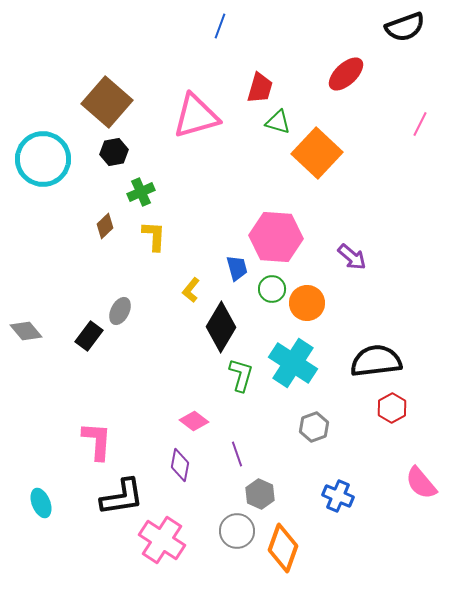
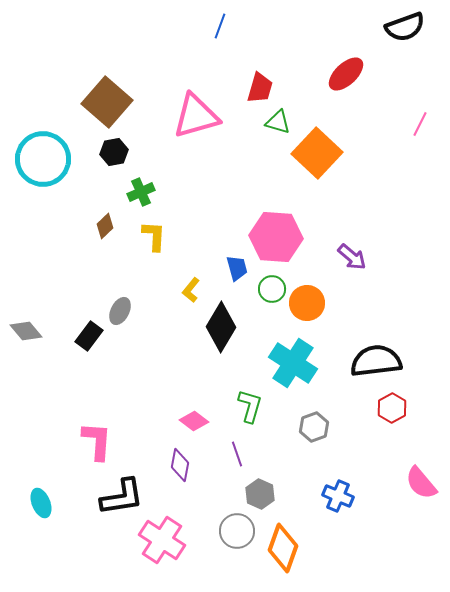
green L-shape at (241, 375): moved 9 px right, 31 px down
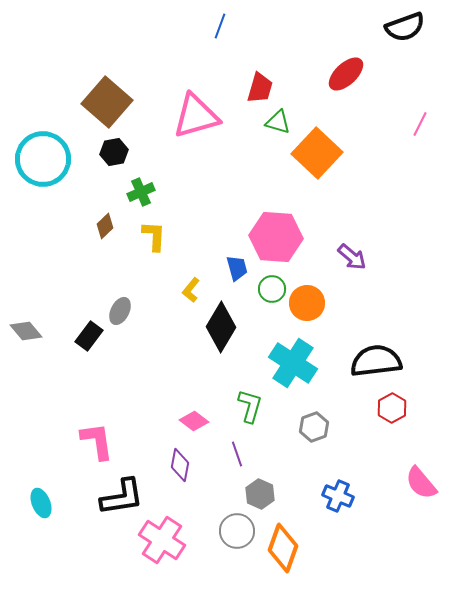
pink L-shape at (97, 441): rotated 12 degrees counterclockwise
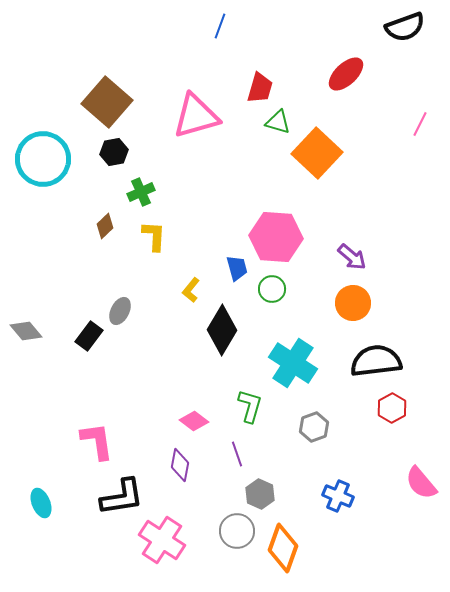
orange circle at (307, 303): moved 46 px right
black diamond at (221, 327): moved 1 px right, 3 px down
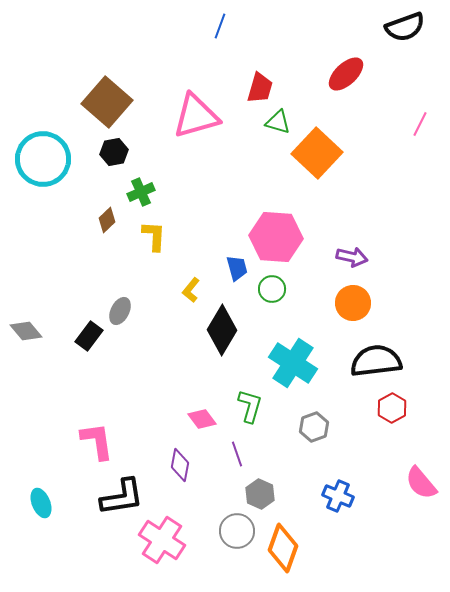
brown diamond at (105, 226): moved 2 px right, 6 px up
purple arrow at (352, 257): rotated 28 degrees counterclockwise
pink diamond at (194, 421): moved 8 px right, 2 px up; rotated 16 degrees clockwise
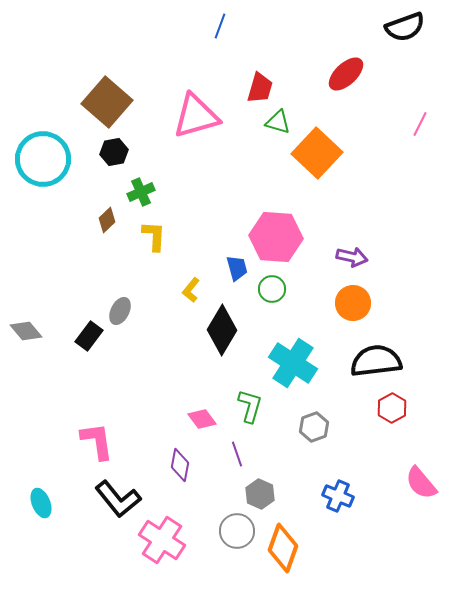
black L-shape at (122, 497): moved 4 px left, 2 px down; rotated 60 degrees clockwise
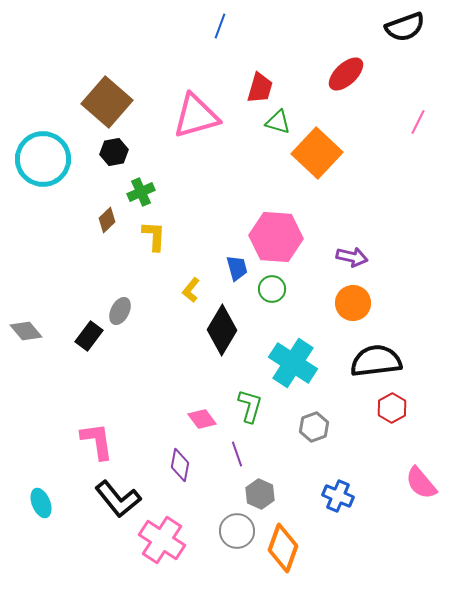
pink line at (420, 124): moved 2 px left, 2 px up
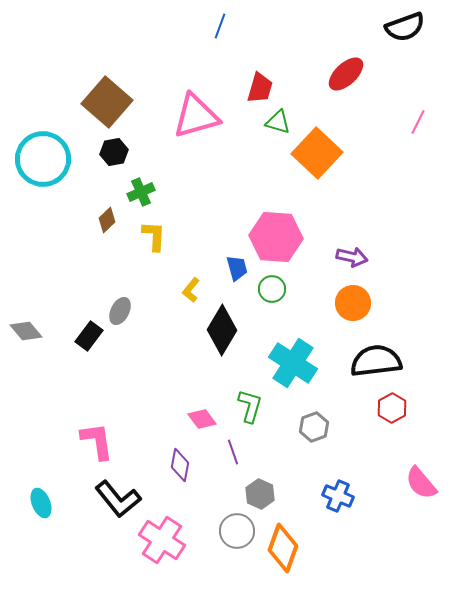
purple line at (237, 454): moved 4 px left, 2 px up
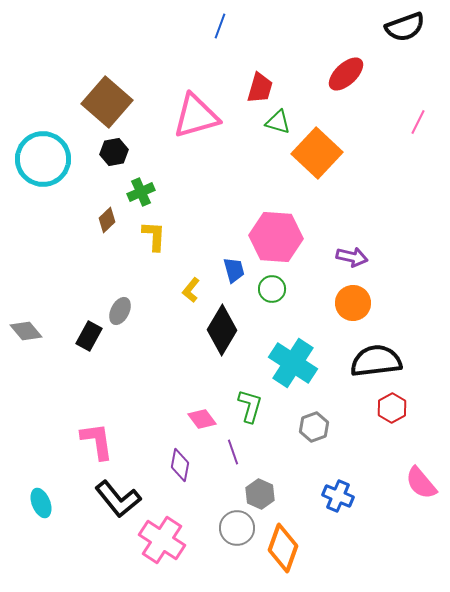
blue trapezoid at (237, 268): moved 3 px left, 2 px down
black rectangle at (89, 336): rotated 8 degrees counterclockwise
gray circle at (237, 531): moved 3 px up
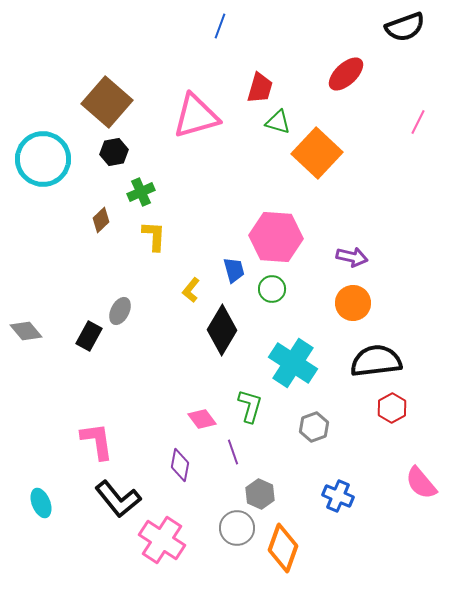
brown diamond at (107, 220): moved 6 px left
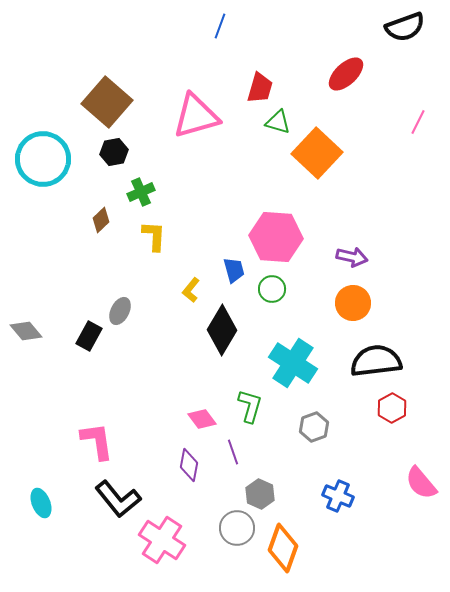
purple diamond at (180, 465): moved 9 px right
